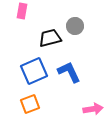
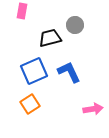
gray circle: moved 1 px up
orange square: rotated 12 degrees counterclockwise
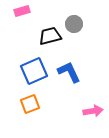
pink rectangle: rotated 63 degrees clockwise
gray circle: moved 1 px left, 1 px up
black trapezoid: moved 2 px up
orange square: rotated 12 degrees clockwise
pink arrow: moved 2 px down
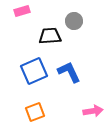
gray circle: moved 3 px up
black trapezoid: rotated 10 degrees clockwise
orange square: moved 5 px right, 8 px down
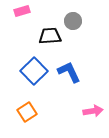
gray circle: moved 1 px left
blue square: rotated 20 degrees counterclockwise
orange square: moved 8 px left; rotated 12 degrees counterclockwise
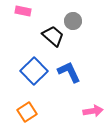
pink rectangle: moved 1 px right; rotated 28 degrees clockwise
black trapezoid: moved 3 px right; rotated 45 degrees clockwise
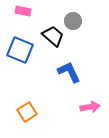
blue square: moved 14 px left, 21 px up; rotated 24 degrees counterclockwise
pink arrow: moved 3 px left, 4 px up
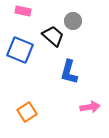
blue L-shape: rotated 140 degrees counterclockwise
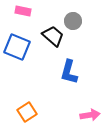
blue square: moved 3 px left, 3 px up
pink arrow: moved 8 px down
